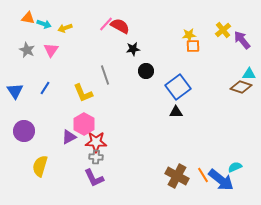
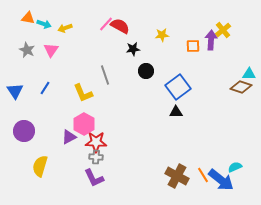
yellow star: moved 27 px left
purple arrow: moved 31 px left; rotated 42 degrees clockwise
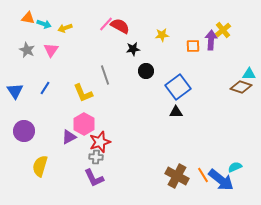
red star: moved 4 px right; rotated 20 degrees counterclockwise
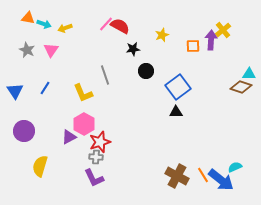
yellow star: rotated 16 degrees counterclockwise
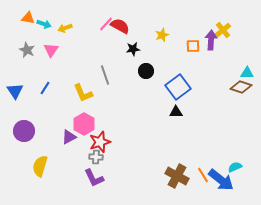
cyan triangle: moved 2 px left, 1 px up
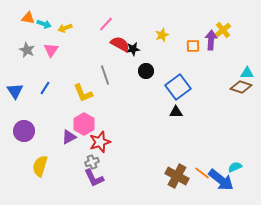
red semicircle: moved 18 px down
gray cross: moved 4 px left, 5 px down; rotated 24 degrees counterclockwise
orange line: moved 1 px left, 2 px up; rotated 21 degrees counterclockwise
